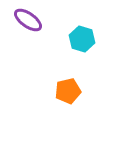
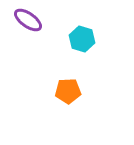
orange pentagon: rotated 10 degrees clockwise
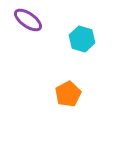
orange pentagon: moved 3 px down; rotated 25 degrees counterclockwise
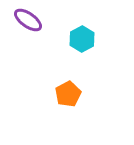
cyan hexagon: rotated 15 degrees clockwise
